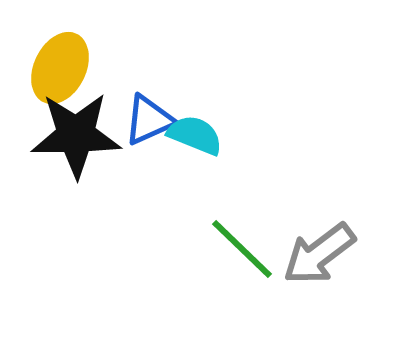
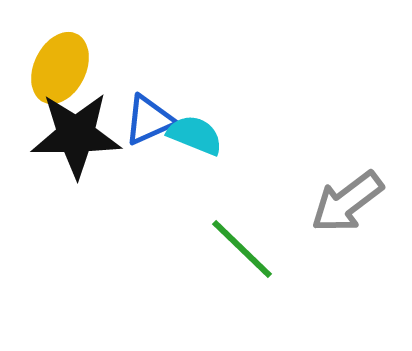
gray arrow: moved 28 px right, 52 px up
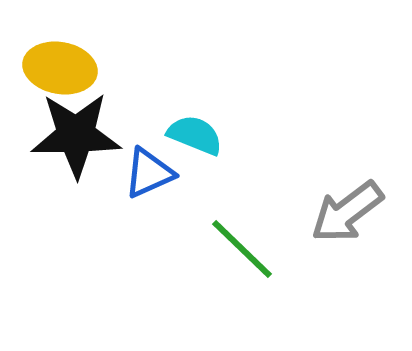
yellow ellipse: rotated 74 degrees clockwise
blue triangle: moved 53 px down
gray arrow: moved 10 px down
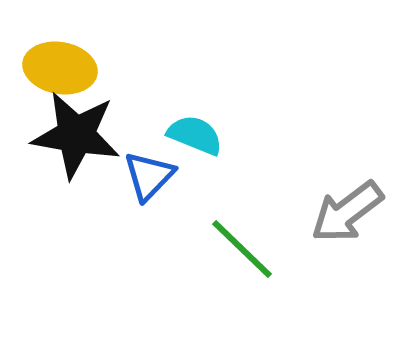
black star: rotated 10 degrees clockwise
blue triangle: moved 3 px down; rotated 22 degrees counterclockwise
